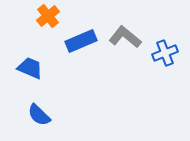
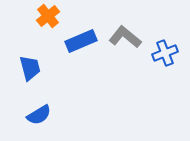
blue trapezoid: rotated 52 degrees clockwise
blue semicircle: rotated 75 degrees counterclockwise
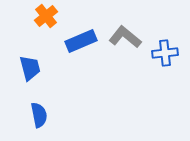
orange cross: moved 2 px left
blue cross: rotated 15 degrees clockwise
blue semicircle: rotated 70 degrees counterclockwise
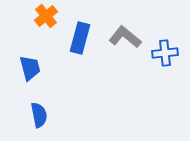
blue rectangle: moved 1 px left, 3 px up; rotated 52 degrees counterclockwise
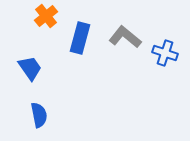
blue cross: rotated 25 degrees clockwise
blue trapezoid: rotated 20 degrees counterclockwise
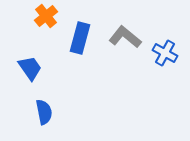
blue cross: rotated 10 degrees clockwise
blue semicircle: moved 5 px right, 3 px up
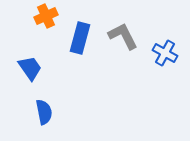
orange cross: rotated 15 degrees clockwise
gray L-shape: moved 2 px left, 1 px up; rotated 24 degrees clockwise
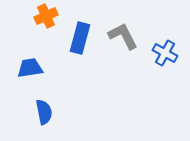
blue trapezoid: rotated 64 degrees counterclockwise
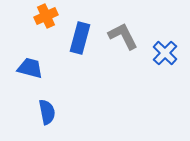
blue cross: rotated 15 degrees clockwise
blue trapezoid: rotated 24 degrees clockwise
blue semicircle: moved 3 px right
